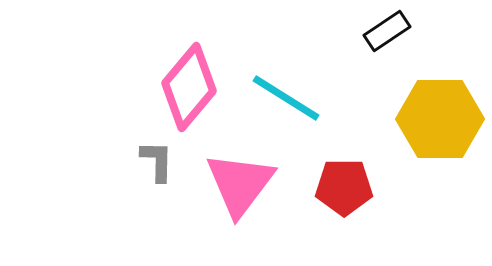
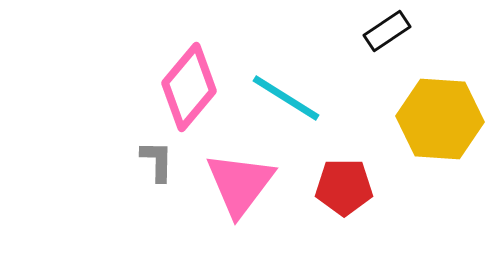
yellow hexagon: rotated 4 degrees clockwise
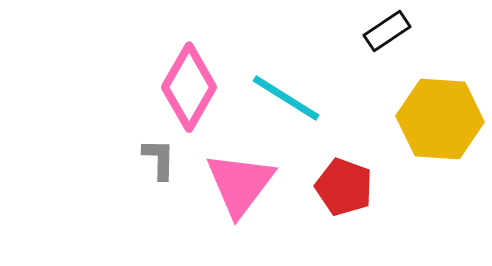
pink diamond: rotated 10 degrees counterclockwise
gray L-shape: moved 2 px right, 2 px up
red pentagon: rotated 20 degrees clockwise
